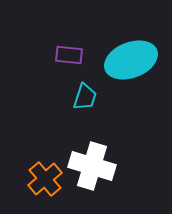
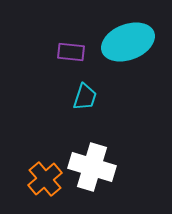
purple rectangle: moved 2 px right, 3 px up
cyan ellipse: moved 3 px left, 18 px up
white cross: moved 1 px down
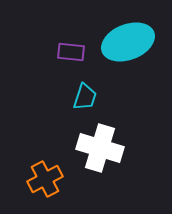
white cross: moved 8 px right, 19 px up
orange cross: rotated 12 degrees clockwise
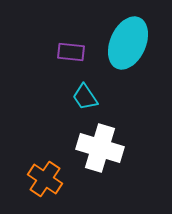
cyan ellipse: moved 1 px down; rotated 45 degrees counterclockwise
cyan trapezoid: rotated 128 degrees clockwise
orange cross: rotated 28 degrees counterclockwise
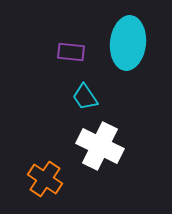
cyan ellipse: rotated 18 degrees counterclockwise
white cross: moved 2 px up; rotated 9 degrees clockwise
